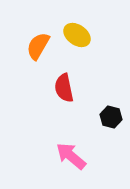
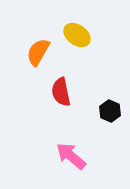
orange semicircle: moved 6 px down
red semicircle: moved 3 px left, 4 px down
black hexagon: moved 1 px left, 6 px up; rotated 10 degrees clockwise
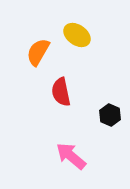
black hexagon: moved 4 px down
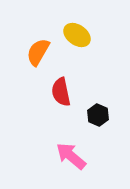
black hexagon: moved 12 px left
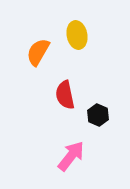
yellow ellipse: rotated 44 degrees clockwise
red semicircle: moved 4 px right, 3 px down
pink arrow: rotated 88 degrees clockwise
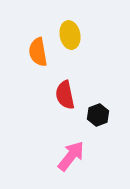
yellow ellipse: moved 7 px left
orange semicircle: rotated 40 degrees counterclockwise
black hexagon: rotated 15 degrees clockwise
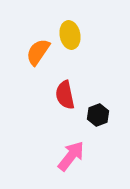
orange semicircle: rotated 44 degrees clockwise
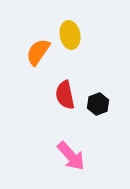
black hexagon: moved 11 px up
pink arrow: rotated 100 degrees clockwise
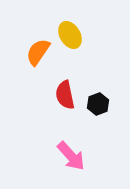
yellow ellipse: rotated 20 degrees counterclockwise
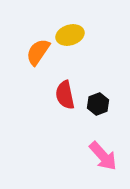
yellow ellipse: rotated 76 degrees counterclockwise
pink arrow: moved 32 px right
